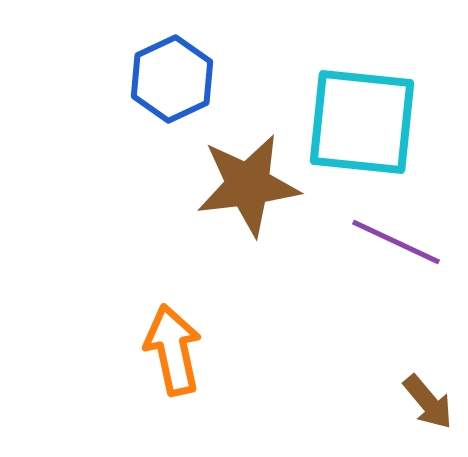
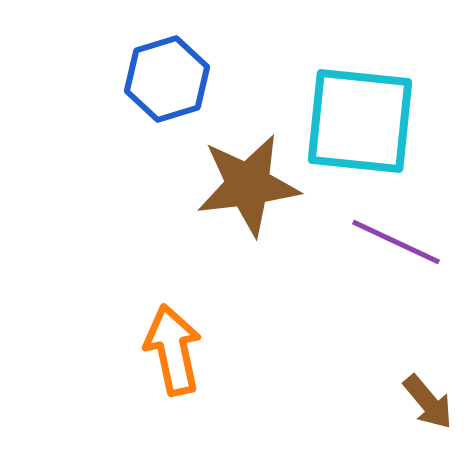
blue hexagon: moved 5 px left; rotated 8 degrees clockwise
cyan square: moved 2 px left, 1 px up
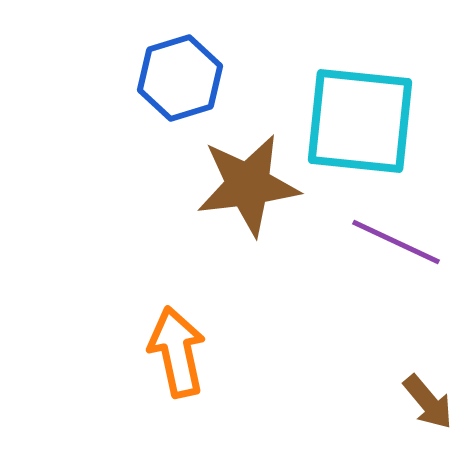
blue hexagon: moved 13 px right, 1 px up
orange arrow: moved 4 px right, 2 px down
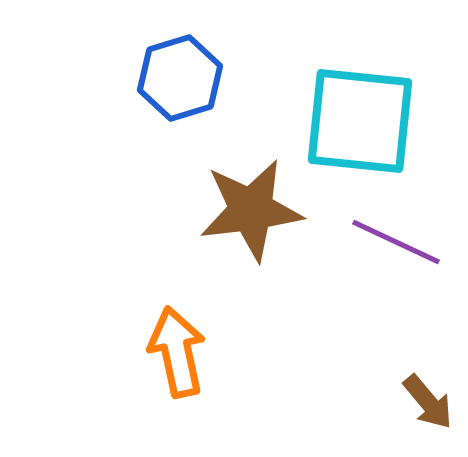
brown star: moved 3 px right, 25 px down
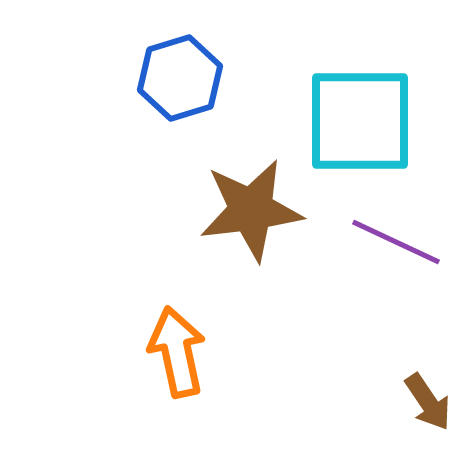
cyan square: rotated 6 degrees counterclockwise
brown arrow: rotated 6 degrees clockwise
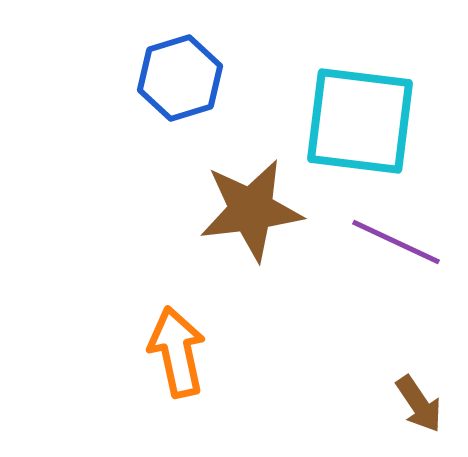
cyan square: rotated 7 degrees clockwise
brown arrow: moved 9 px left, 2 px down
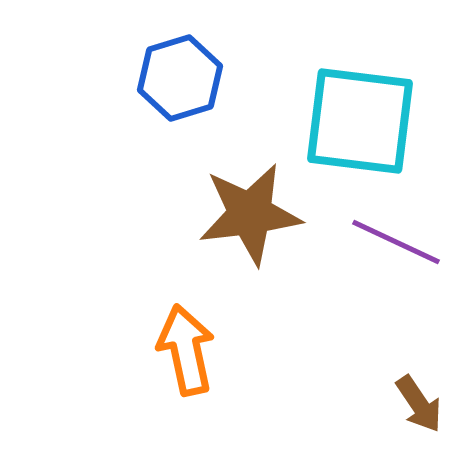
brown star: moved 1 px left, 4 px down
orange arrow: moved 9 px right, 2 px up
